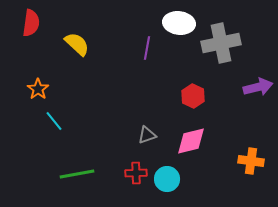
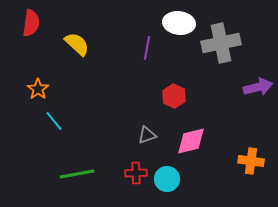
red hexagon: moved 19 px left
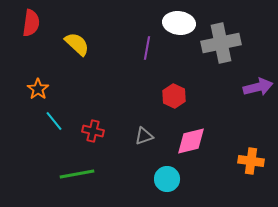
gray triangle: moved 3 px left, 1 px down
red cross: moved 43 px left, 42 px up; rotated 15 degrees clockwise
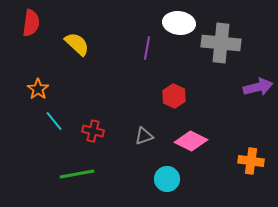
gray cross: rotated 18 degrees clockwise
pink diamond: rotated 40 degrees clockwise
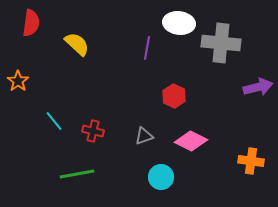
orange star: moved 20 px left, 8 px up
cyan circle: moved 6 px left, 2 px up
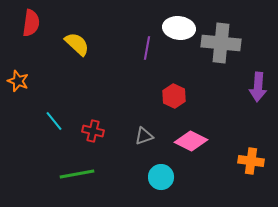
white ellipse: moved 5 px down
orange star: rotated 15 degrees counterclockwise
purple arrow: rotated 108 degrees clockwise
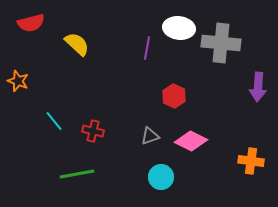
red semicircle: rotated 68 degrees clockwise
gray triangle: moved 6 px right
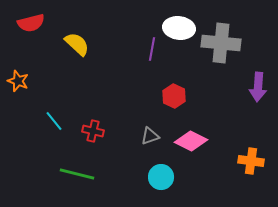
purple line: moved 5 px right, 1 px down
green line: rotated 24 degrees clockwise
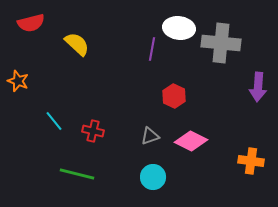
cyan circle: moved 8 px left
